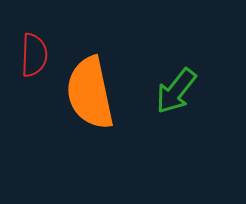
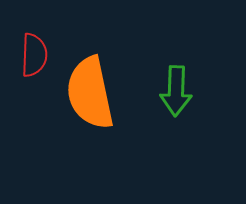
green arrow: rotated 36 degrees counterclockwise
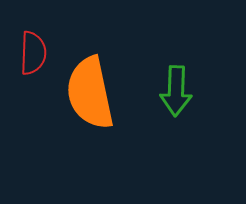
red semicircle: moved 1 px left, 2 px up
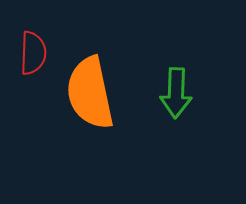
green arrow: moved 2 px down
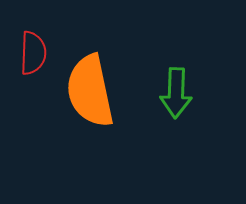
orange semicircle: moved 2 px up
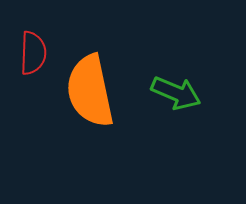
green arrow: rotated 69 degrees counterclockwise
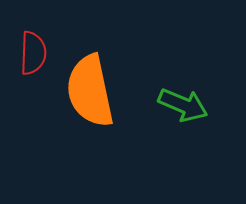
green arrow: moved 7 px right, 12 px down
